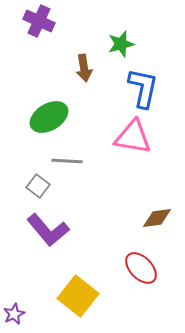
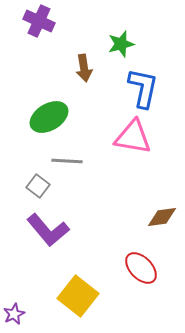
brown diamond: moved 5 px right, 1 px up
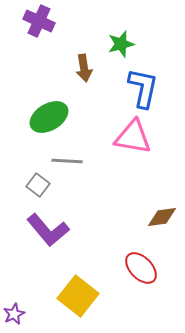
gray square: moved 1 px up
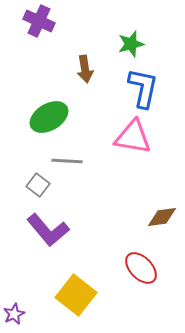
green star: moved 10 px right
brown arrow: moved 1 px right, 1 px down
yellow square: moved 2 px left, 1 px up
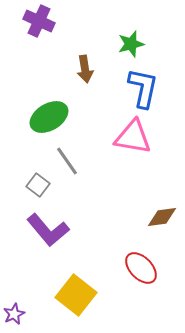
gray line: rotated 52 degrees clockwise
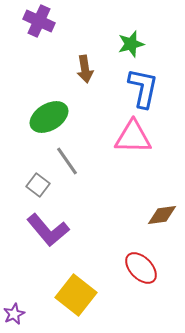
pink triangle: rotated 9 degrees counterclockwise
brown diamond: moved 2 px up
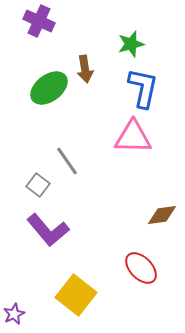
green ellipse: moved 29 px up; rotated 6 degrees counterclockwise
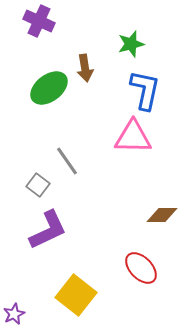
brown arrow: moved 1 px up
blue L-shape: moved 2 px right, 2 px down
brown diamond: rotated 8 degrees clockwise
purple L-shape: rotated 75 degrees counterclockwise
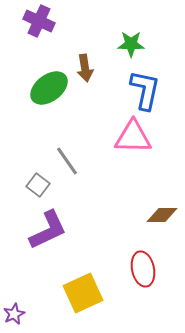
green star: rotated 16 degrees clockwise
red ellipse: moved 2 px right, 1 px down; rotated 32 degrees clockwise
yellow square: moved 7 px right, 2 px up; rotated 27 degrees clockwise
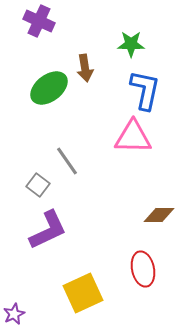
brown diamond: moved 3 px left
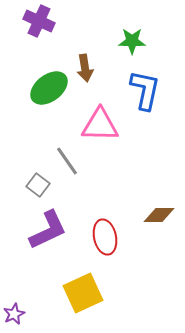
green star: moved 1 px right, 3 px up
pink triangle: moved 33 px left, 12 px up
red ellipse: moved 38 px left, 32 px up
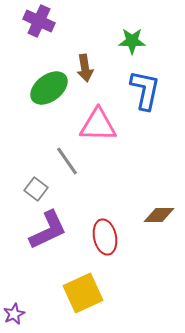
pink triangle: moved 2 px left
gray square: moved 2 px left, 4 px down
